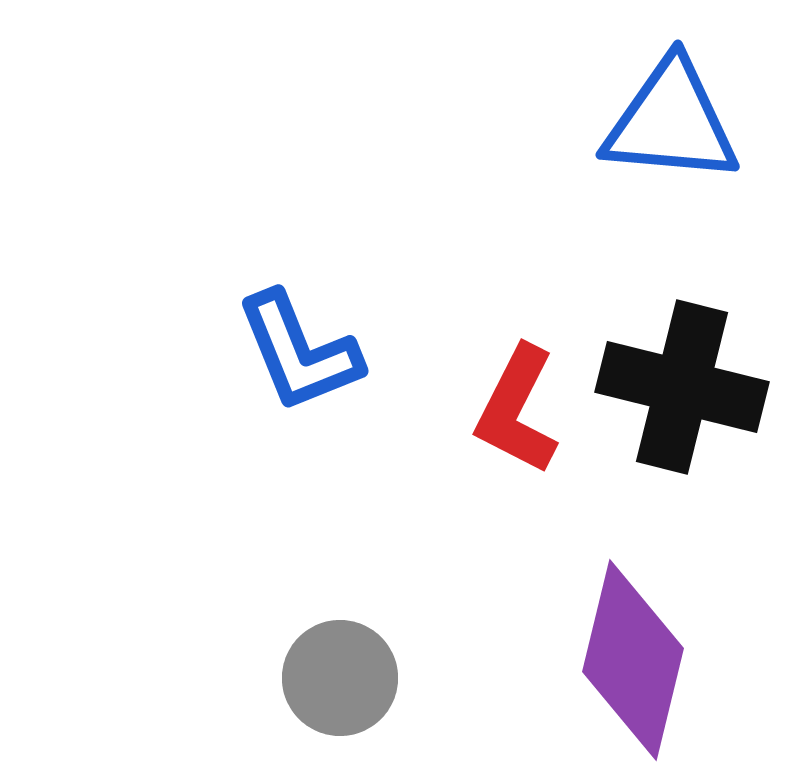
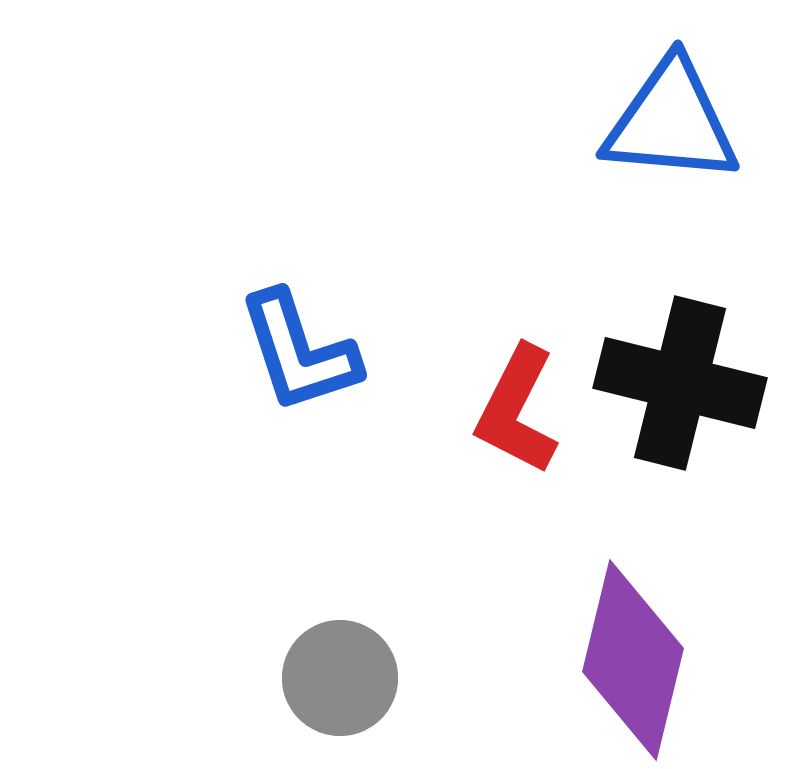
blue L-shape: rotated 4 degrees clockwise
black cross: moved 2 px left, 4 px up
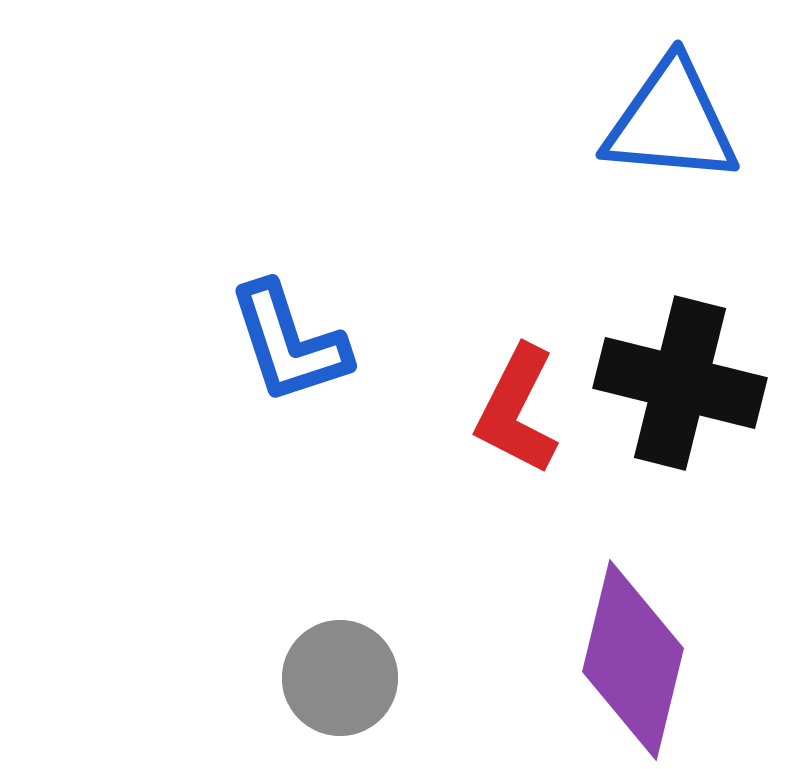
blue L-shape: moved 10 px left, 9 px up
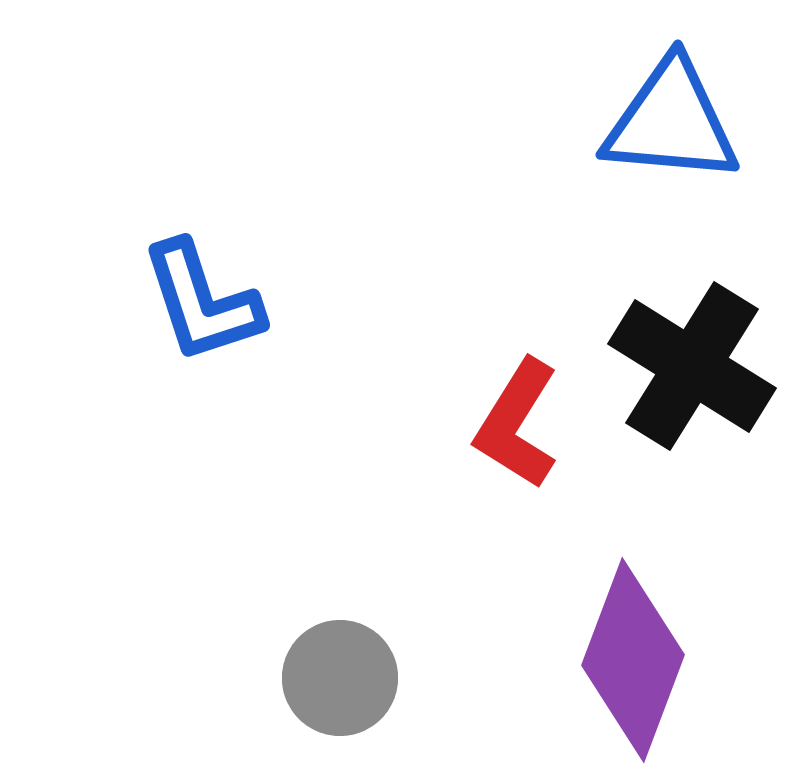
blue L-shape: moved 87 px left, 41 px up
black cross: moved 12 px right, 17 px up; rotated 18 degrees clockwise
red L-shape: moved 14 px down; rotated 5 degrees clockwise
purple diamond: rotated 7 degrees clockwise
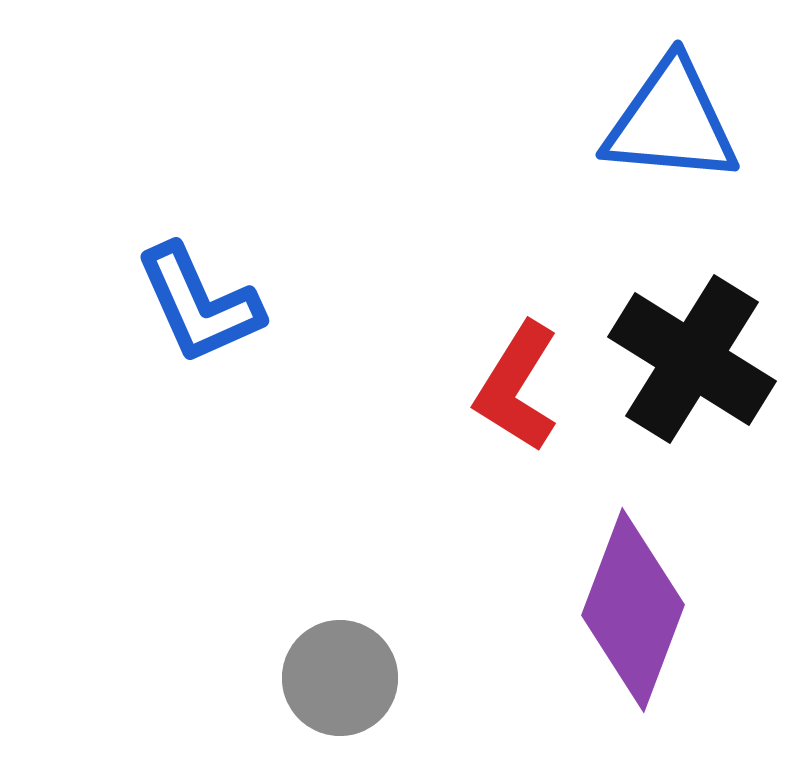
blue L-shape: moved 3 px left, 2 px down; rotated 6 degrees counterclockwise
black cross: moved 7 px up
red L-shape: moved 37 px up
purple diamond: moved 50 px up
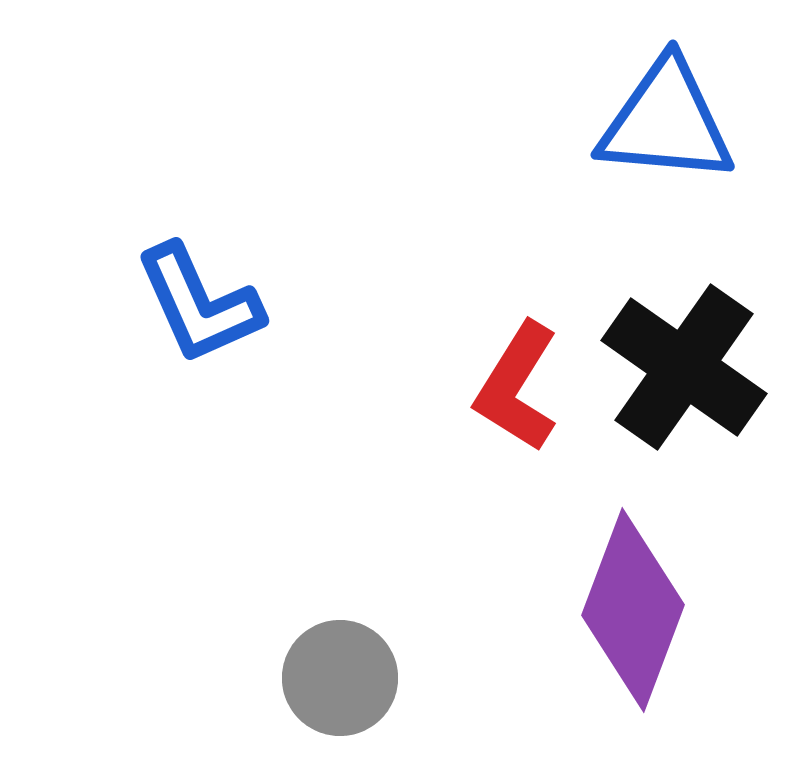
blue triangle: moved 5 px left
black cross: moved 8 px left, 8 px down; rotated 3 degrees clockwise
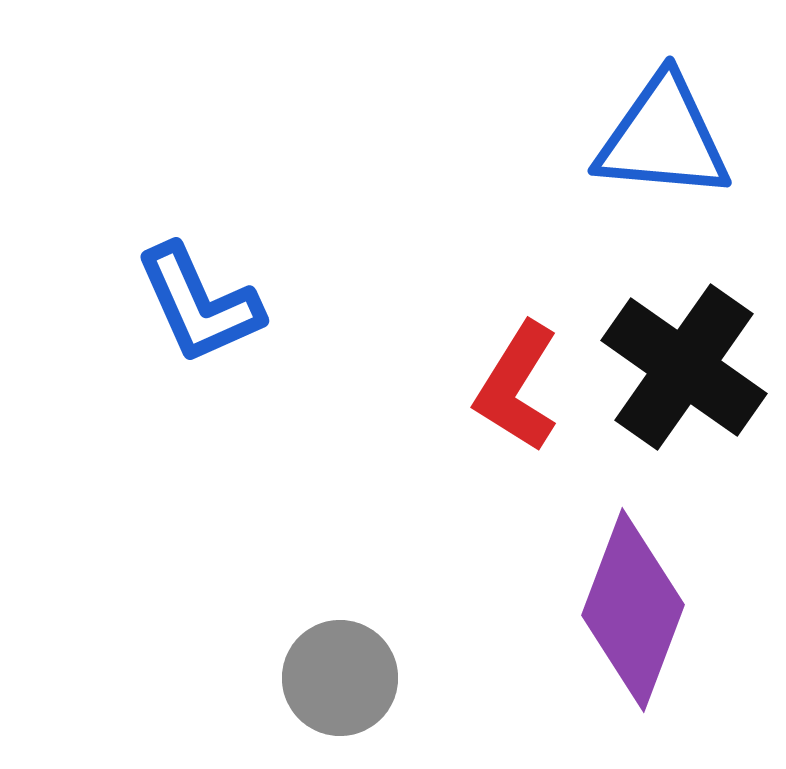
blue triangle: moved 3 px left, 16 px down
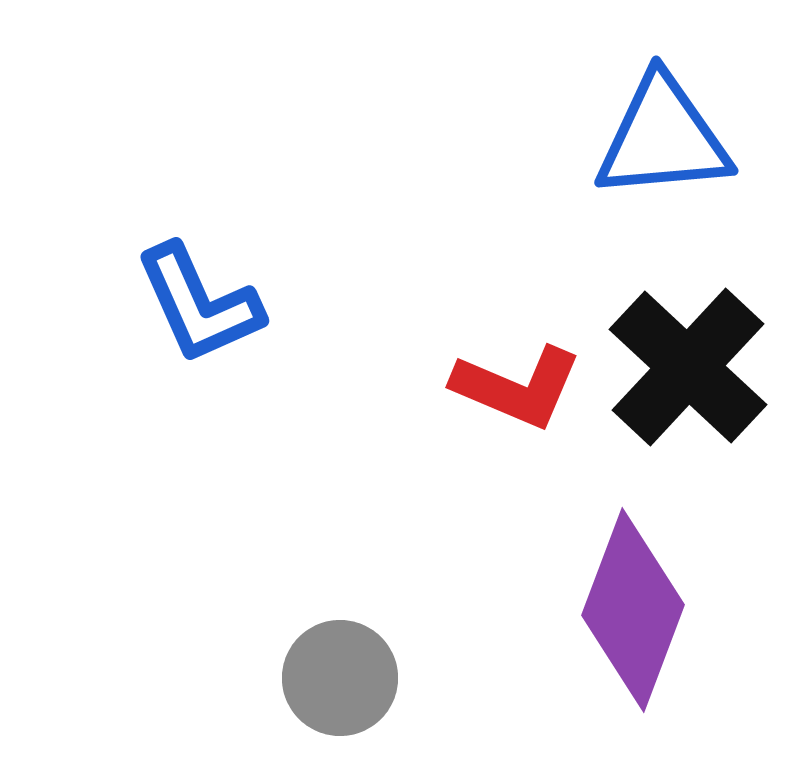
blue triangle: rotated 10 degrees counterclockwise
black cross: moved 4 px right; rotated 8 degrees clockwise
red L-shape: rotated 99 degrees counterclockwise
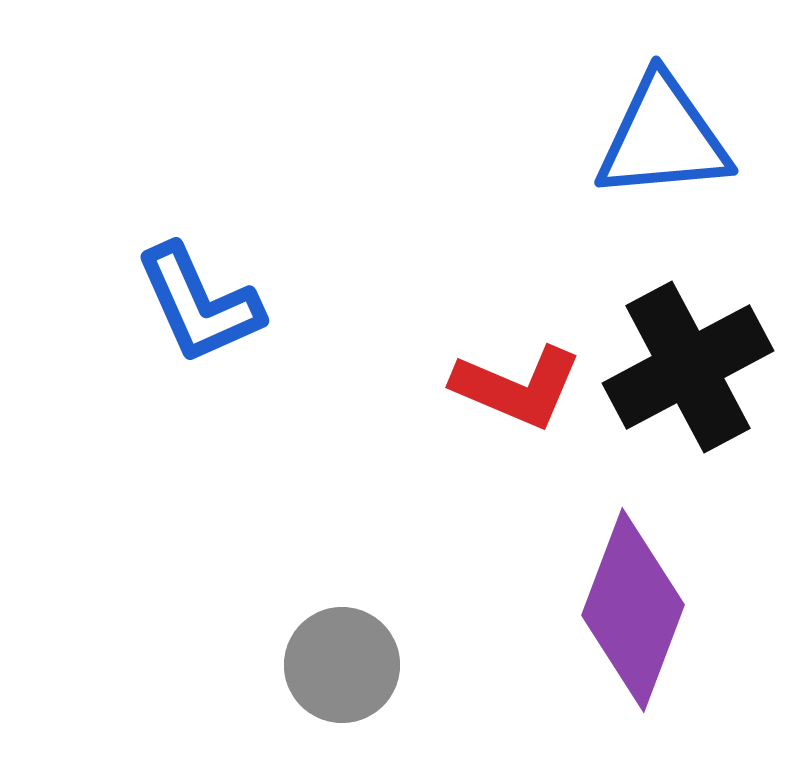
black cross: rotated 19 degrees clockwise
gray circle: moved 2 px right, 13 px up
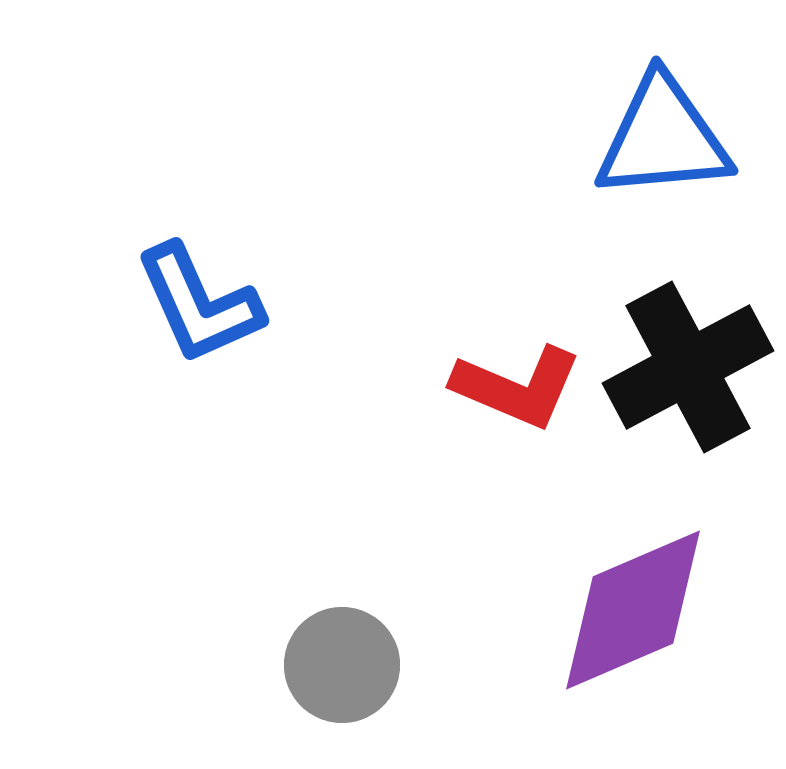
purple diamond: rotated 46 degrees clockwise
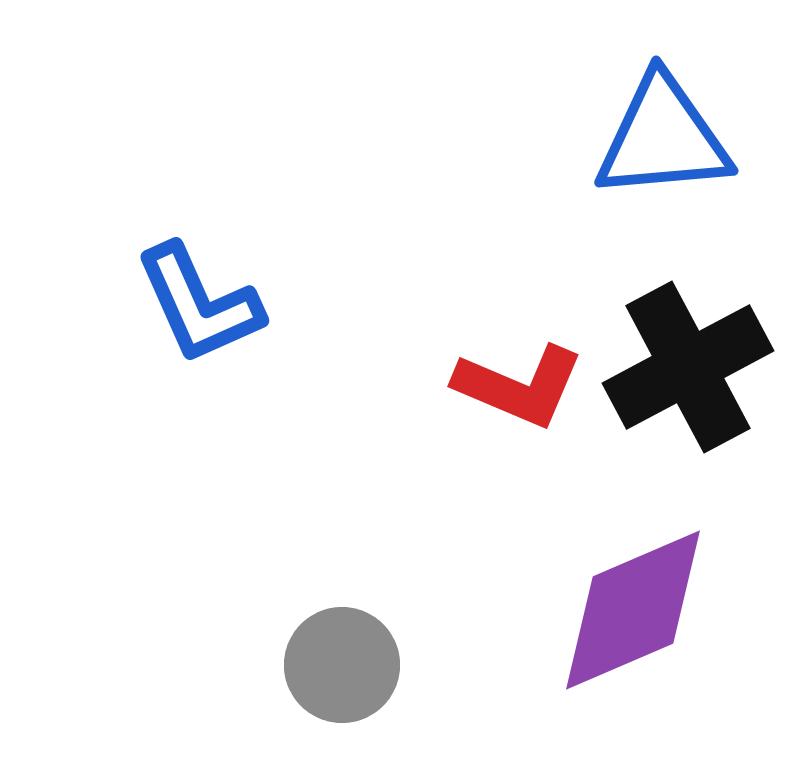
red L-shape: moved 2 px right, 1 px up
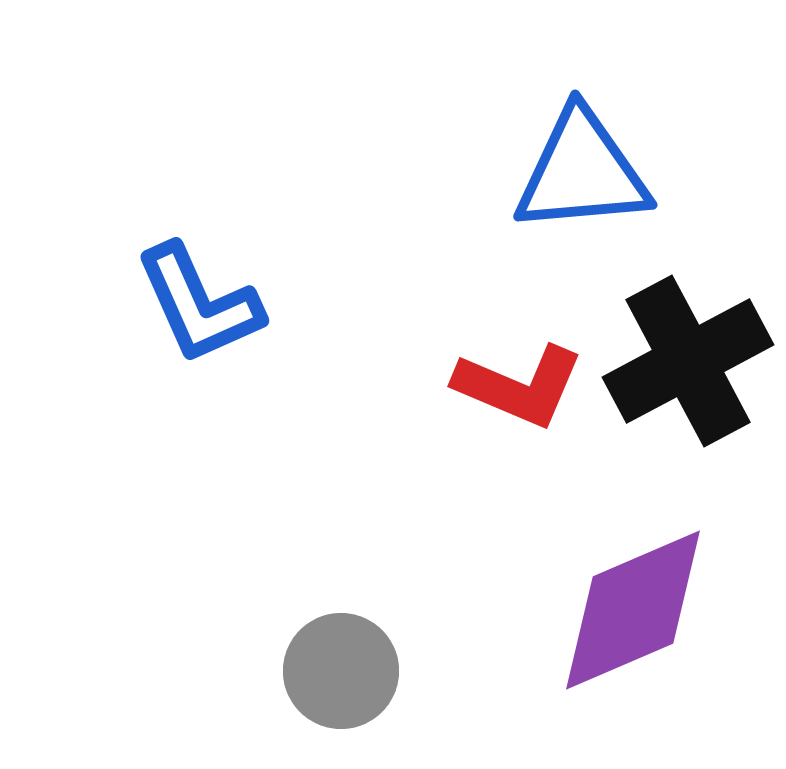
blue triangle: moved 81 px left, 34 px down
black cross: moved 6 px up
gray circle: moved 1 px left, 6 px down
